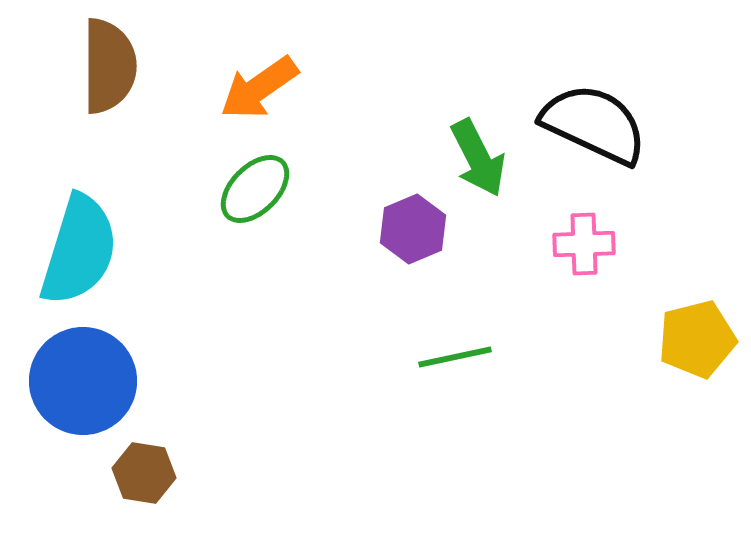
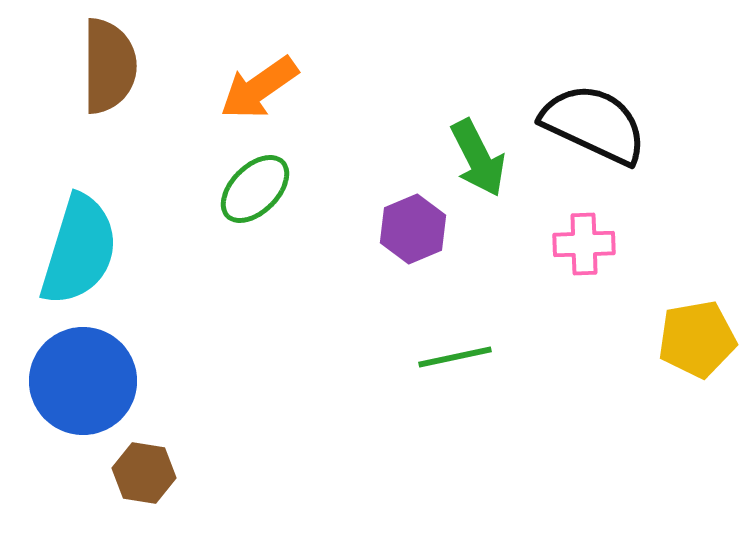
yellow pentagon: rotated 4 degrees clockwise
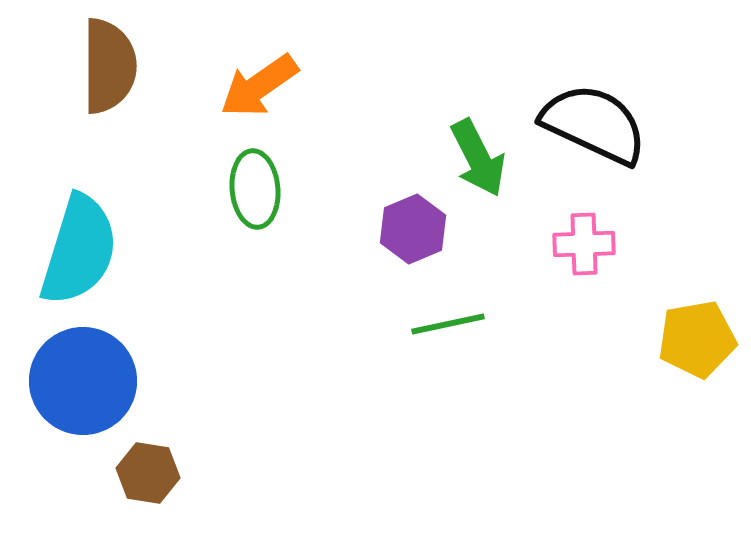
orange arrow: moved 2 px up
green ellipse: rotated 50 degrees counterclockwise
green line: moved 7 px left, 33 px up
brown hexagon: moved 4 px right
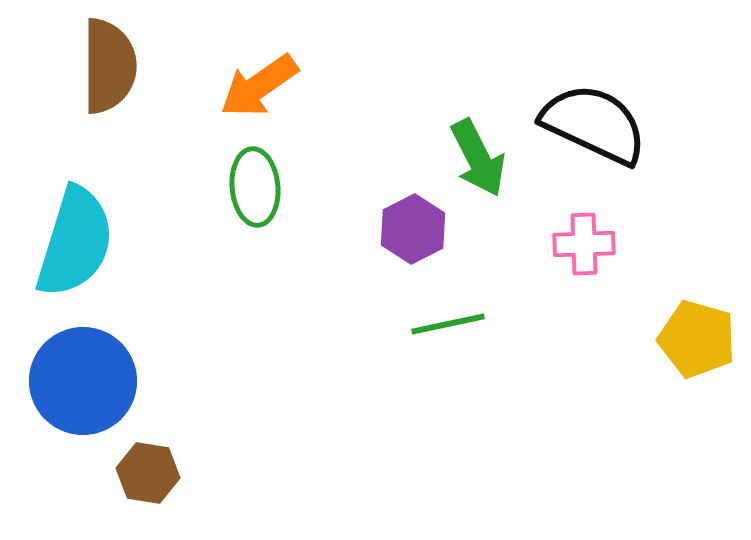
green ellipse: moved 2 px up
purple hexagon: rotated 4 degrees counterclockwise
cyan semicircle: moved 4 px left, 8 px up
yellow pentagon: rotated 26 degrees clockwise
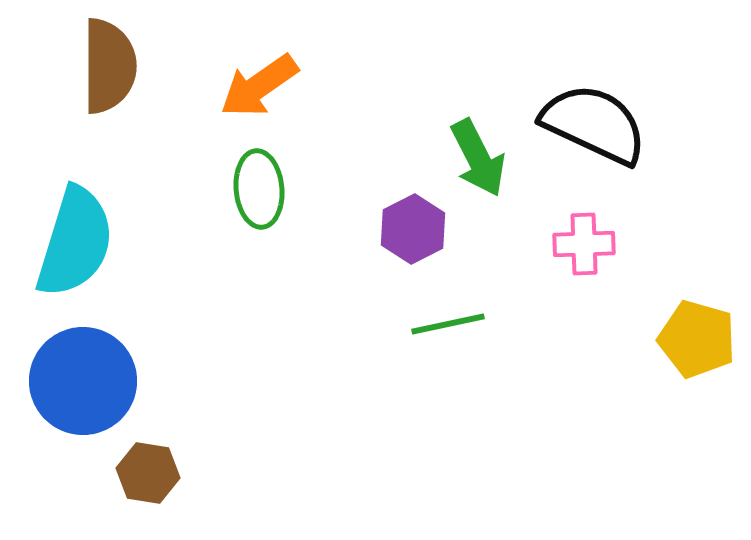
green ellipse: moved 4 px right, 2 px down
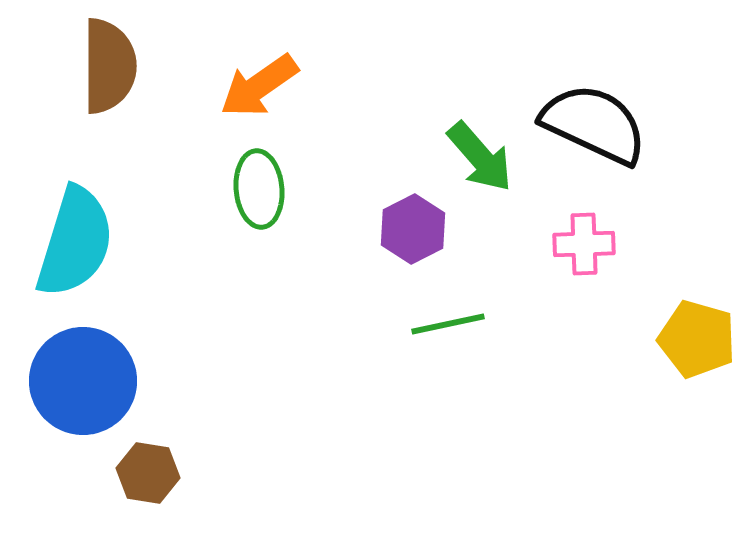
green arrow: moved 2 px right, 1 px up; rotated 14 degrees counterclockwise
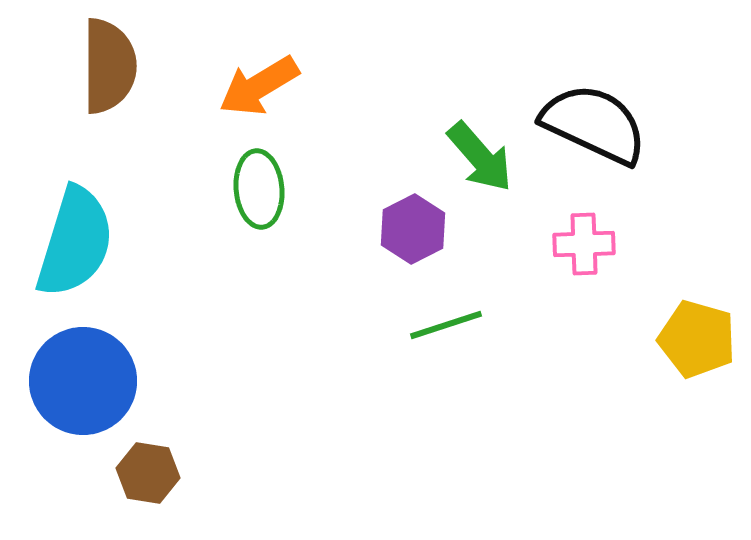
orange arrow: rotated 4 degrees clockwise
green line: moved 2 px left, 1 px down; rotated 6 degrees counterclockwise
